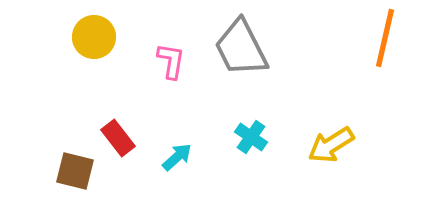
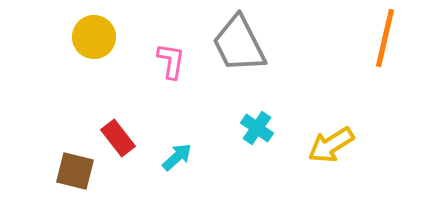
gray trapezoid: moved 2 px left, 4 px up
cyan cross: moved 6 px right, 9 px up
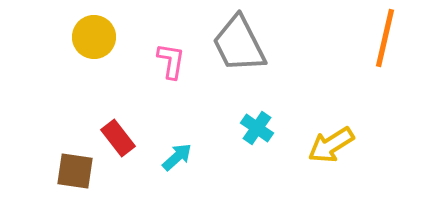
brown square: rotated 6 degrees counterclockwise
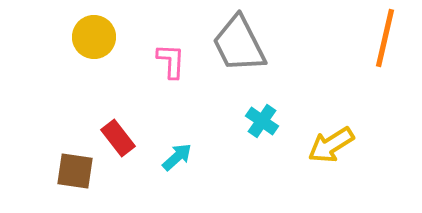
pink L-shape: rotated 6 degrees counterclockwise
cyan cross: moved 5 px right, 7 px up
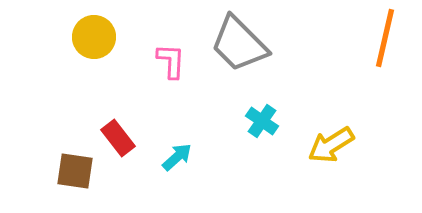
gray trapezoid: rotated 18 degrees counterclockwise
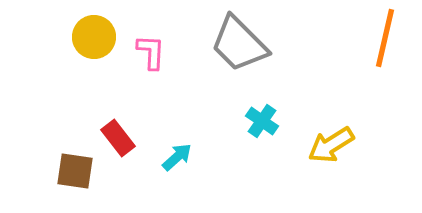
pink L-shape: moved 20 px left, 9 px up
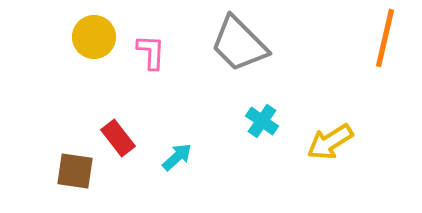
yellow arrow: moved 1 px left, 3 px up
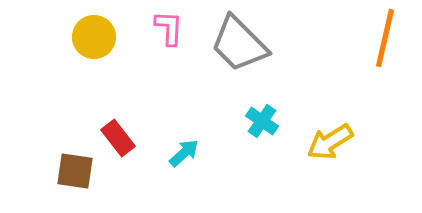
pink L-shape: moved 18 px right, 24 px up
cyan arrow: moved 7 px right, 4 px up
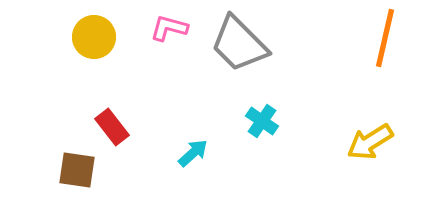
pink L-shape: rotated 78 degrees counterclockwise
red rectangle: moved 6 px left, 11 px up
yellow arrow: moved 40 px right
cyan arrow: moved 9 px right
brown square: moved 2 px right, 1 px up
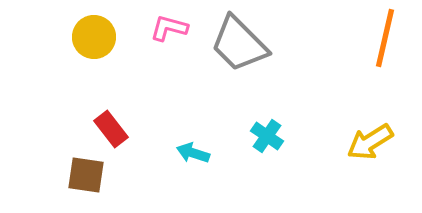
cyan cross: moved 5 px right, 15 px down
red rectangle: moved 1 px left, 2 px down
cyan arrow: rotated 120 degrees counterclockwise
brown square: moved 9 px right, 5 px down
